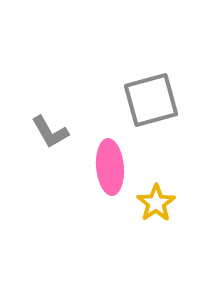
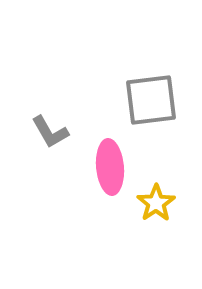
gray square: rotated 8 degrees clockwise
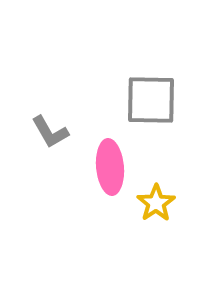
gray square: rotated 8 degrees clockwise
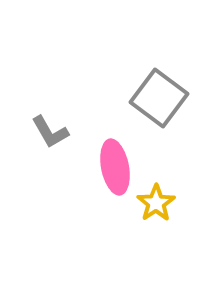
gray square: moved 8 px right, 2 px up; rotated 36 degrees clockwise
pink ellipse: moved 5 px right; rotated 6 degrees counterclockwise
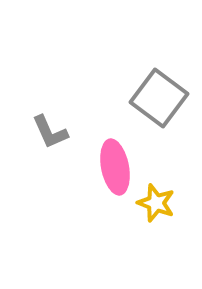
gray L-shape: rotated 6 degrees clockwise
yellow star: rotated 18 degrees counterclockwise
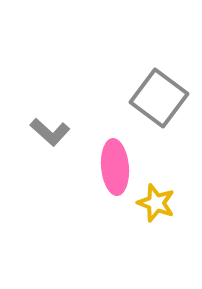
gray L-shape: rotated 24 degrees counterclockwise
pink ellipse: rotated 6 degrees clockwise
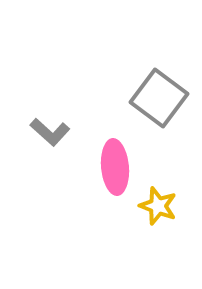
yellow star: moved 2 px right, 3 px down
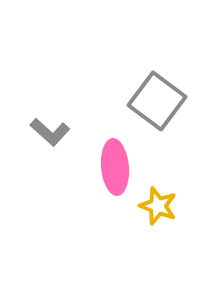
gray square: moved 2 px left, 3 px down
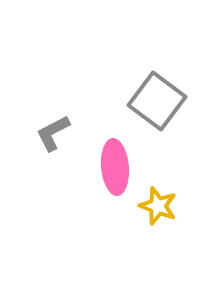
gray L-shape: moved 3 px right, 1 px down; rotated 111 degrees clockwise
